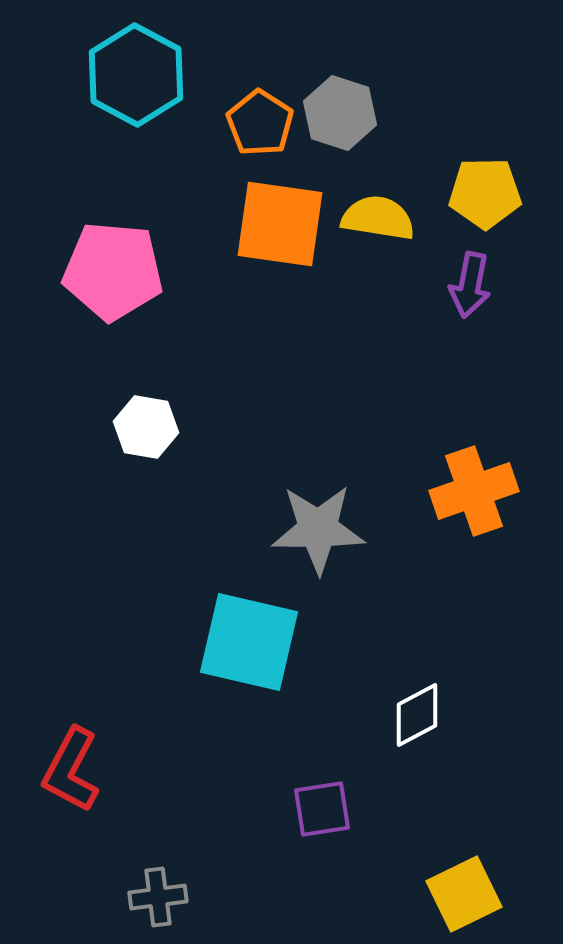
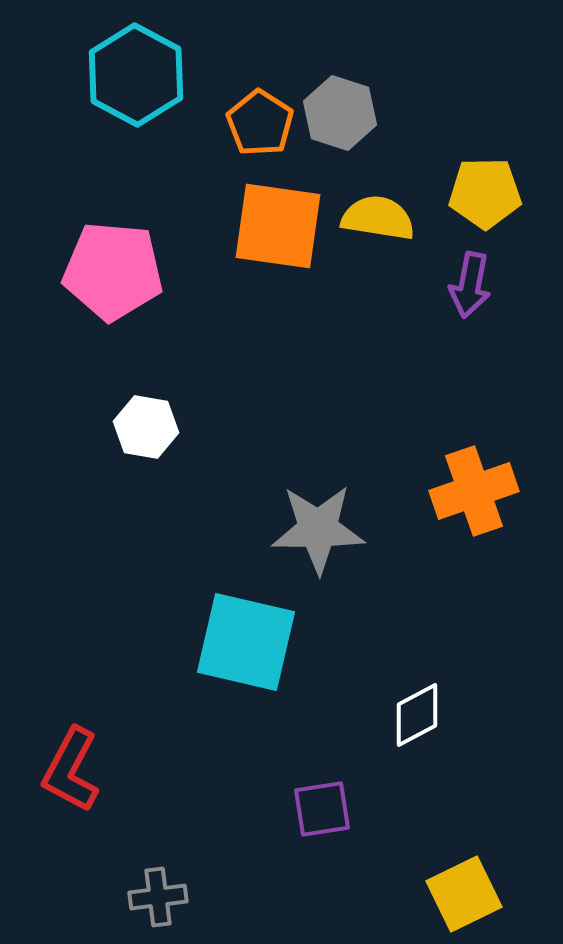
orange square: moved 2 px left, 2 px down
cyan square: moved 3 px left
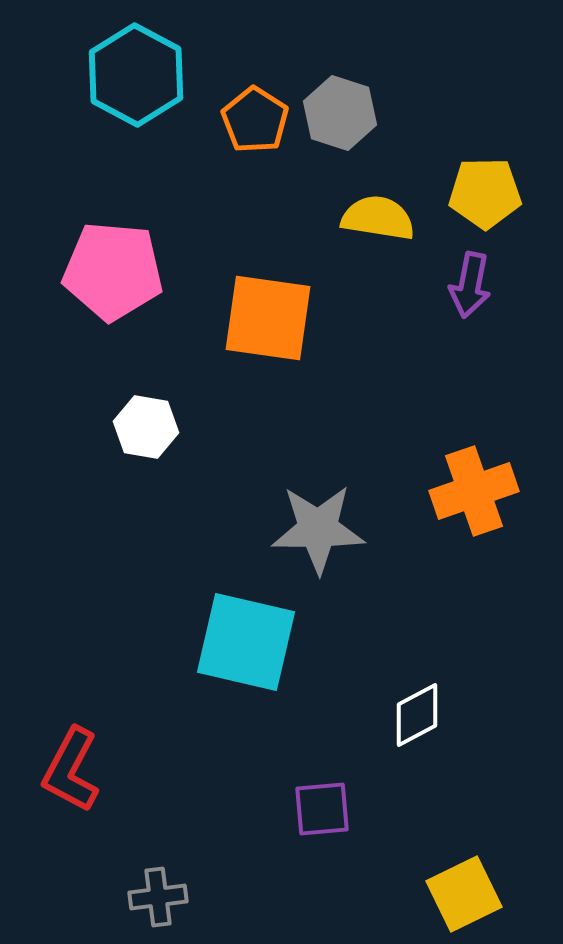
orange pentagon: moved 5 px left, 3 px up
orange square: moved 10 px left, 92 px down
purple square: rotated 4 degrees clockwise
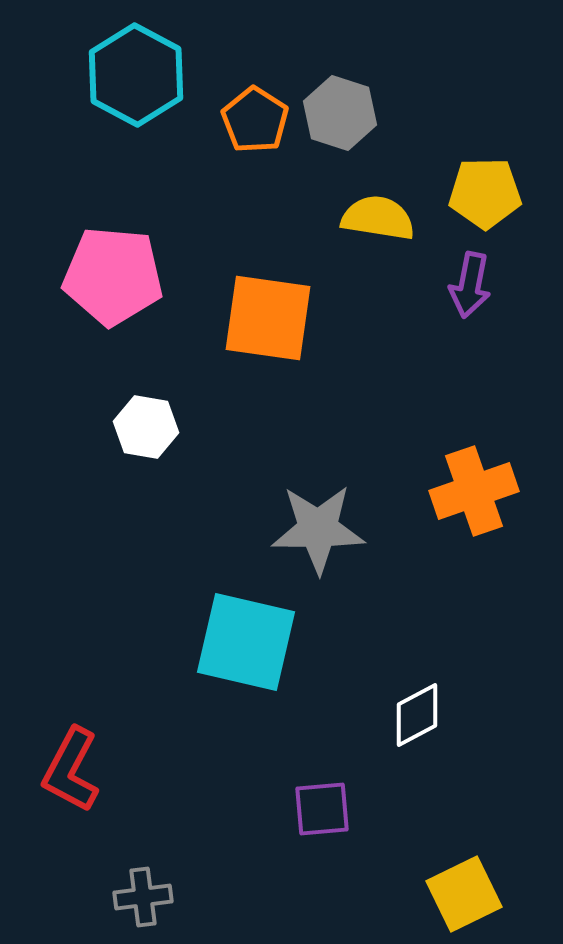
pink pentagon: moved 5 px down
gray cross: moved 15 px left
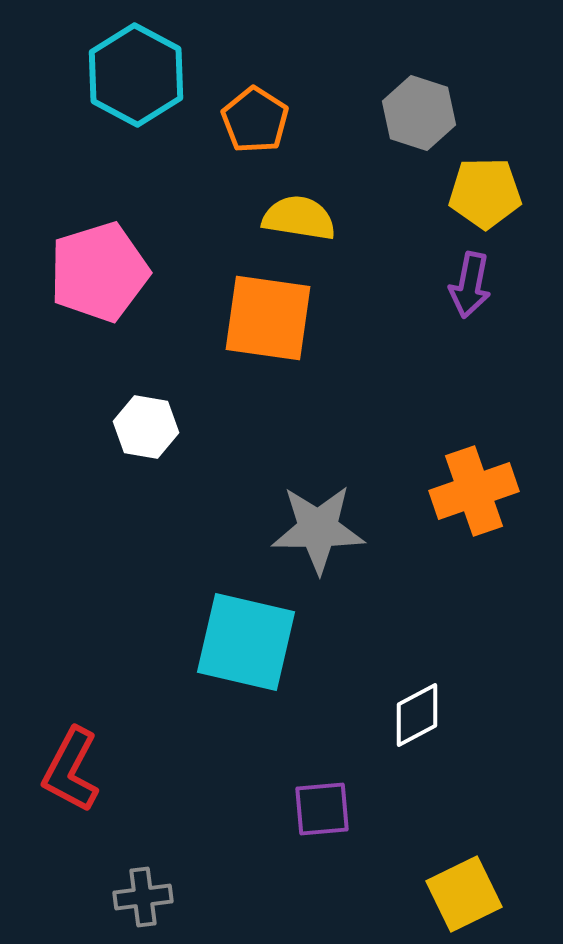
gray hexagon: moved 79 px right
yellow semicircle: moved 79 px left
pink pentagon: moved 14 px left, 4 px up; rotated 22 degrees counterclockwise
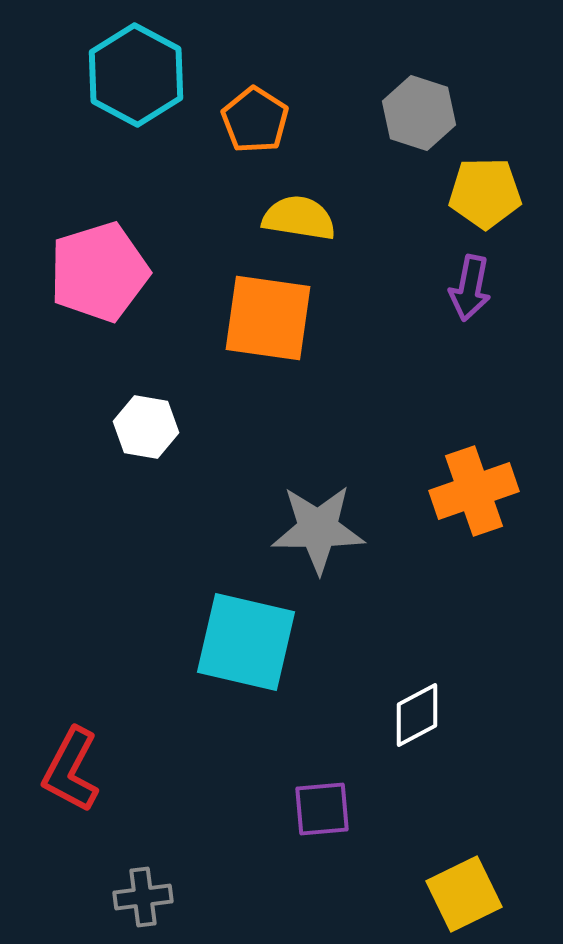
purple arrow: moved 3 px down
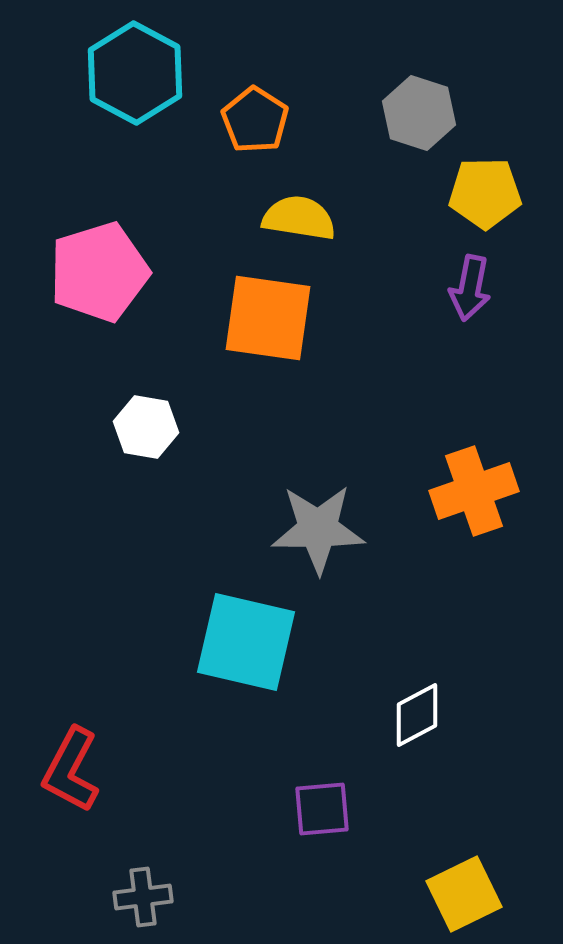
cyan hexagon: moved 1 px left, 2 px up
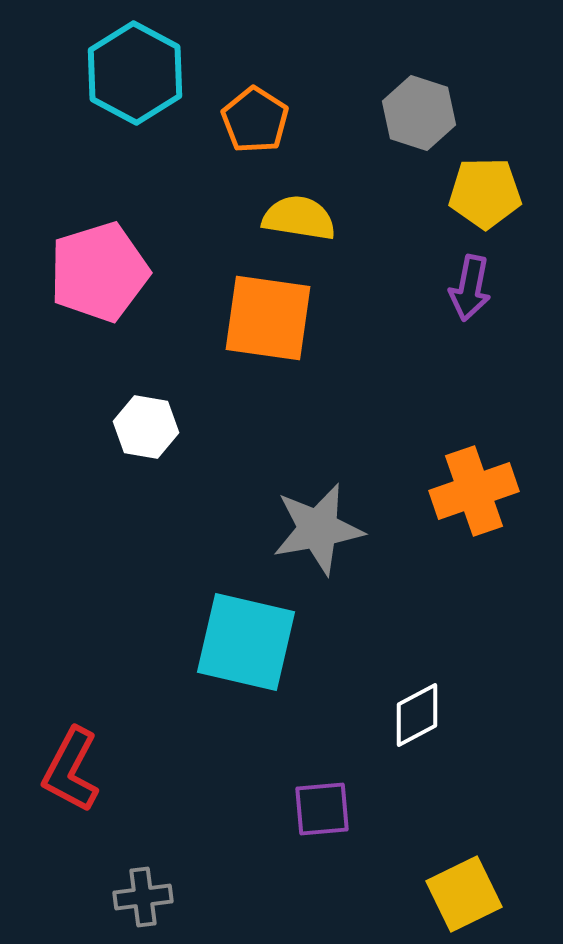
gray star: rotated 10 degrees counterclockwise
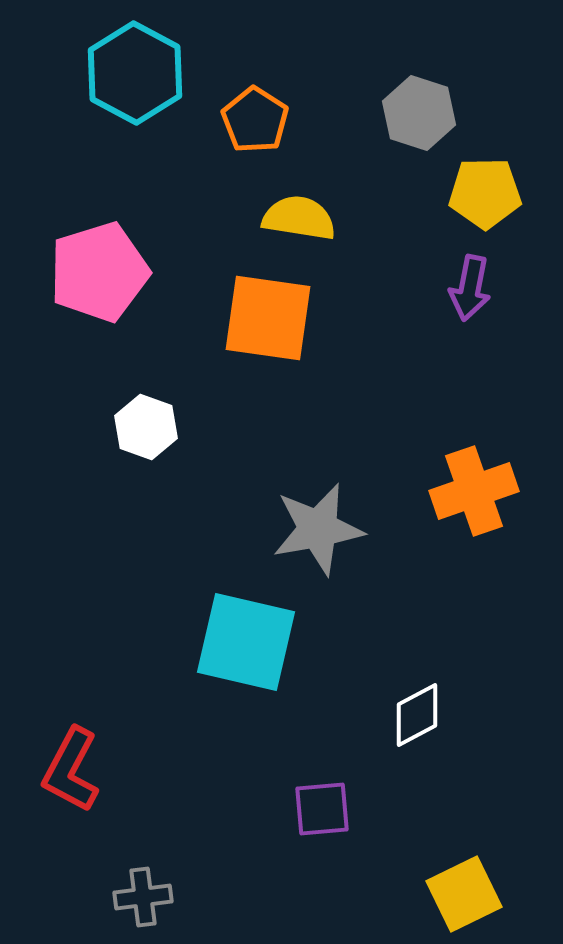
white hexagon: rotated 10 degrees clockwise
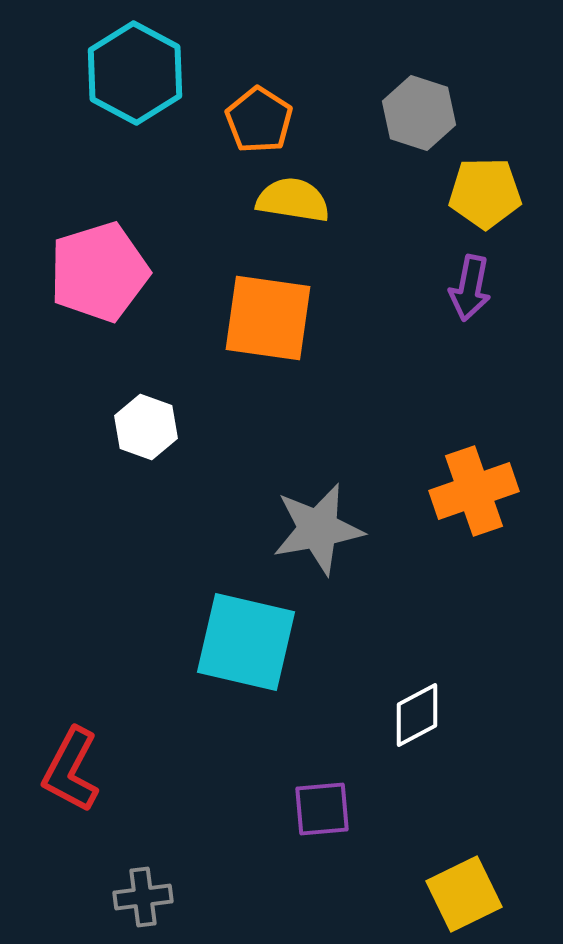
orange pentagon: moved 4 px right
yellow semicircle: moved 6 px left, 18 px up
